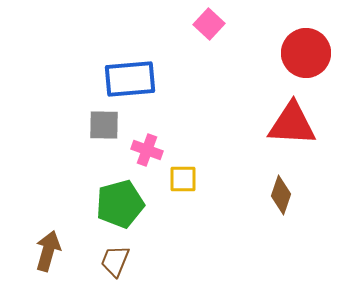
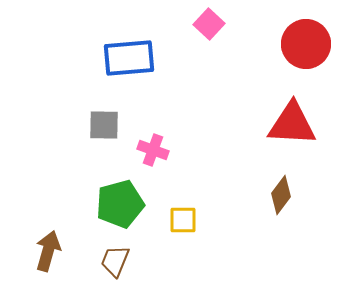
red circle: moved 9 px up
blue rectangle: moved 1 px left, 21 px up
pink cross: moved 6 px right
yellow square: moved 41 px down
brown diamond: rotated 18 degrees clockwise
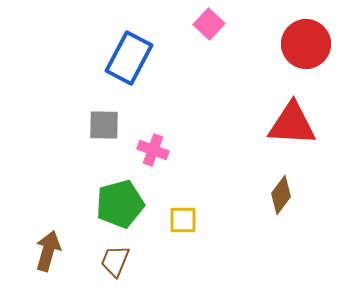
blue rectangle: rotated 57 degrees counterclockwise
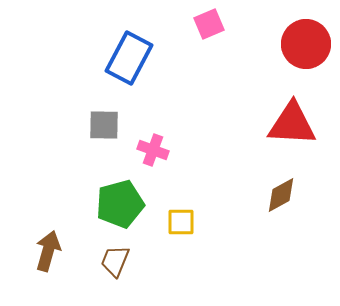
pink square: rotated 24 degrees clockwise
brown diamond: rotated 24 degrees clockwise
yellow square: moved 2 px left, 2 px down
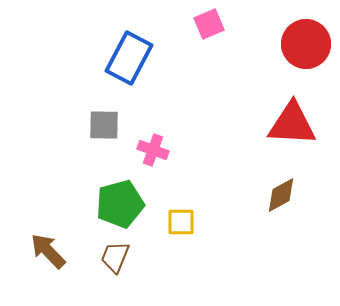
brown arrow: rotated 60 degrees counterclockwise
brown trapezoid: moved 4 px up
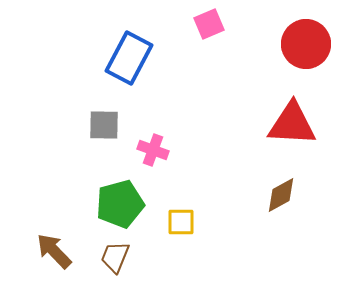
brown arrow: moved 6 px right
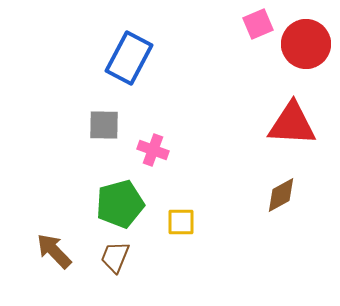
pink square: moved 49 px right
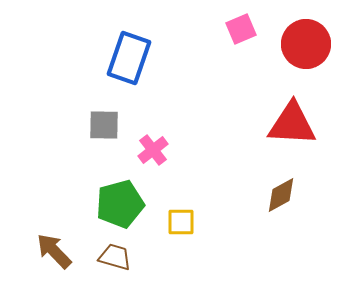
pink square: moved 17 px left, 5 px down
blue rectangle: rotated 9 degrees counterclockwise
pink cross: rotated 32 degrees clockwise
brown trapezoid: rotated 84 degrees clockwise
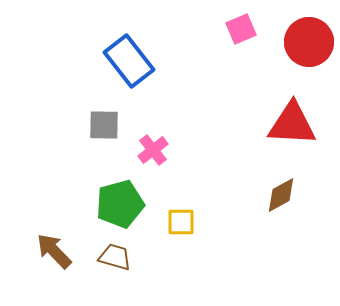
red circle: moved 3 px right, 2 px up
blue rectangle: moved 3 px down; rotated 57 degrees counterclockwise
